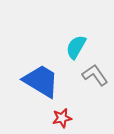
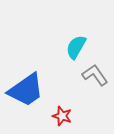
blue trapezoid: moved 15 px left, 9 px down; rotated 114 degrees clockwise
red star: moved 2 px up; rotated 30 degrees clockwise
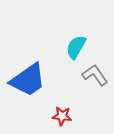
blue trapezoid: moved 2 px right, 10 px up
red star: rotated 12 degrees counterclockwise
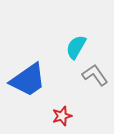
red star: rotated 24 degrees counterclockwise
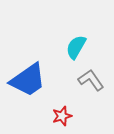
gray L-shape: moved 4 px left, 5 px down
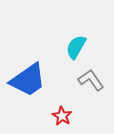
red star: rotated 24 degrees counterclockwise
